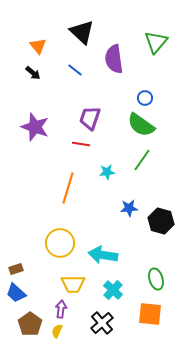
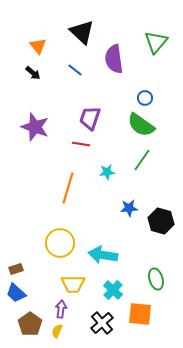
orange square: moved 10 px left
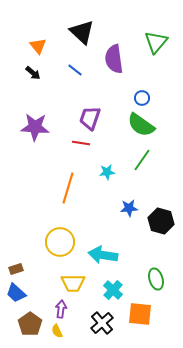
blue circle: moved 3 px left
purple star: rotated 16 degrees counterclockwise
red line: moved 1 px up
yellow circle: moved 1 px up
yellow trapezoid: moved 1 px up
yellow semicircle: rotated 48 degrees counterclockwise
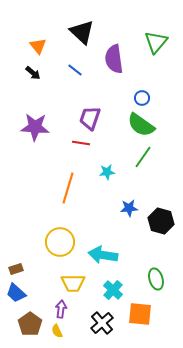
green line: moved 1 px right, 3 px up
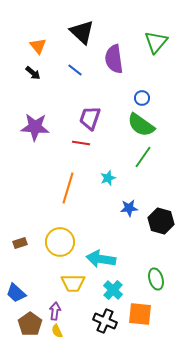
cyan star: moved 1 px right, 6 px down; rotated 14 degrees counterclockwise
cyan arrow: moved 2 px left, 4 px down
brown rectangle: moved 4 px right, 26 px up
purple arrow: moved 6 px left, 2 px down
black cross: moved 3 px right, 2 px up; rotated 25 degrees counterclockwise
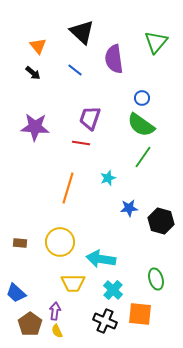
brown rectangle: rotated 24 degrees clockwise
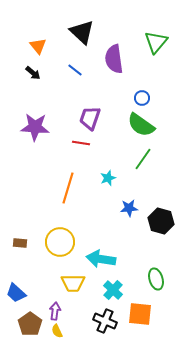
green line: moved 2 px down
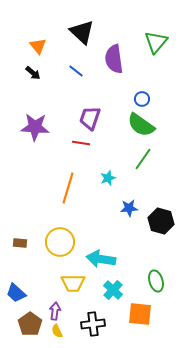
blue line: moved 1 px right, 1 px down
blue circle: moved 1 px down
green ellipse: moved 2 px down
black cross: moved 12 px left, 3 px down; rotated 30 degrees counterclockwise
